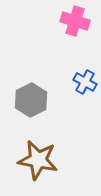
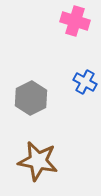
gray hexagon: moved 2 px up
brown star: moved 1 px down
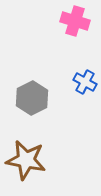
gray hexagon: moved 1 px right
brown star: moved 12 px left, 1 px up
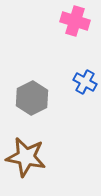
brown star: moved 3 px up
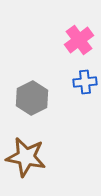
pink cross: moved 4 px right, 19 px down; rotated 36 degrees clockwise
blue cross: rotated 35 degrees counterclockwise
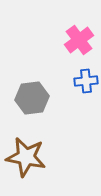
blue cross: moved 1 px right, 1 px up
gray hexagon: rotated 20 degrees clockwise
